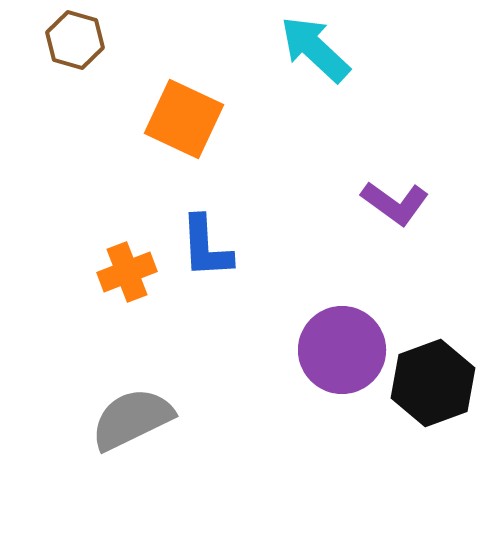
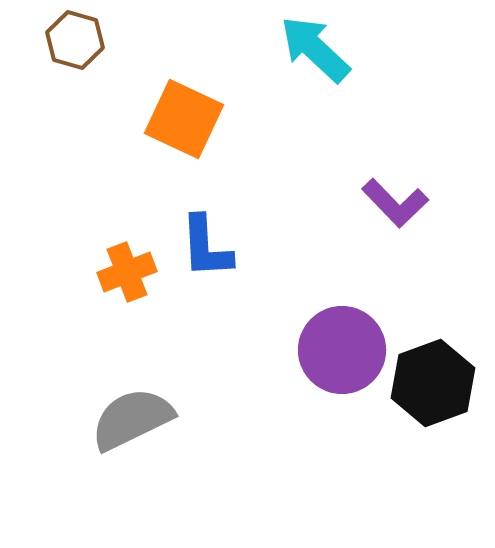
purple L-shape: rotated 10 degrees clockwise
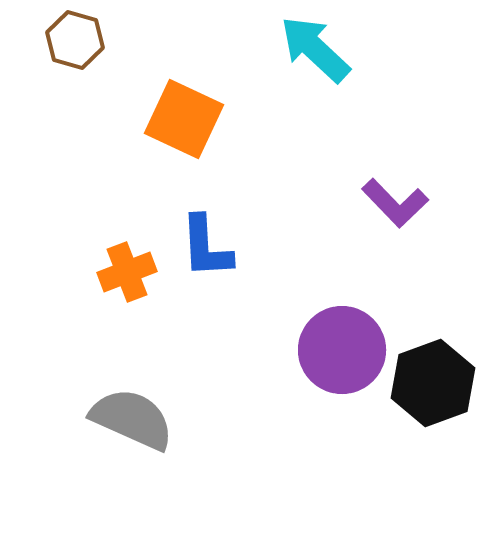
gray semicircle: rotated 50 degrees clockwise
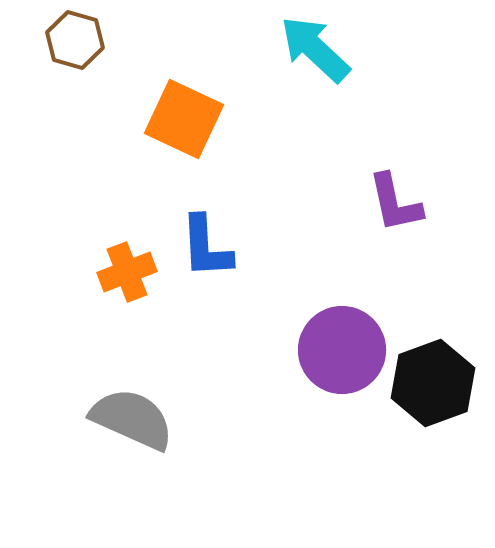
purple L-shape: rotated 32 degrees clockwise
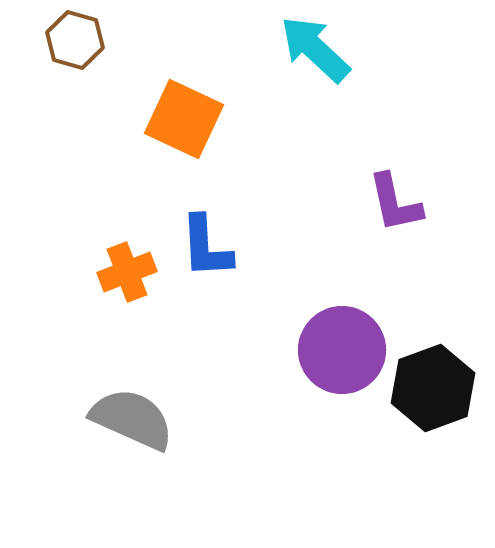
black hexagon: moved 5 px down
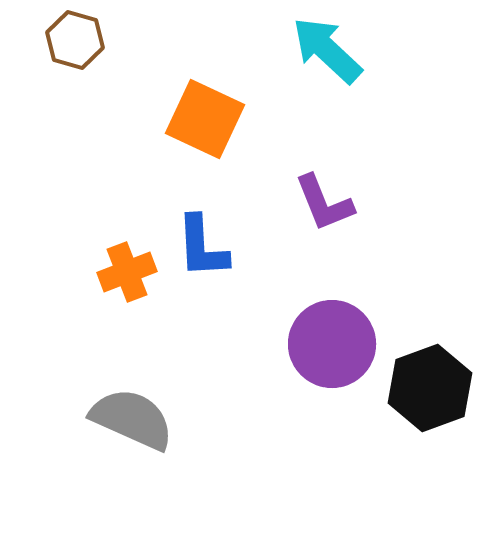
cyan arrow: moved 12 px right, 1 px down
orange square: moved 21 px right
purple L-shape: moved 71 px left; rotated 10 degrees counterclockwise
blue L-shape: moved 4 px left
purple circle: moved 10 px left, 6 px up
black hexagon: moved 3 px left
